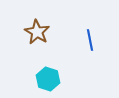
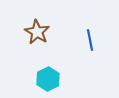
cyan hexagon: rotated 15 degrees clockwise
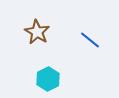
blue line: rotated 40 degrees counterclockwise
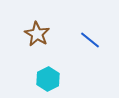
brown star: moved 2 px down
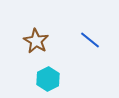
brown star: moved 1 px left, 7 px down
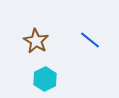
cyan hexagon: moved 3 px left
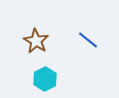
blue line: moved 2 px left
